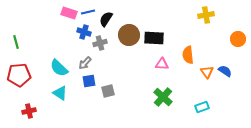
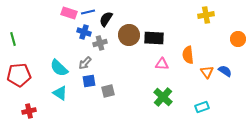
green line: moved 3 px left, 3 px up
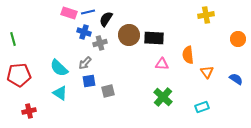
blue semicircle: moved 11 px right, 8 px down
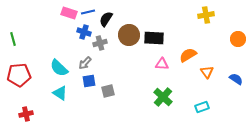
orange semicircle: rotated 66 degrees clockwise
red cross: moved 3 px left, 3 px down
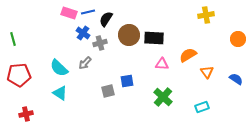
blue cross: moved 1 px left, 1 px down; rotated 16 degrees clockwise
blue square: moved 38 px right
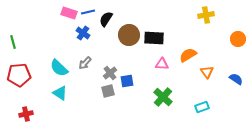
green line: moved 3 px down
gray cross: moved 10 px right, 30 px down; rotated 24 degrees counterclockwise
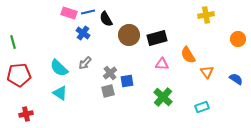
black semicircle: rotated 63 degrees counterclockwise
black rectangle: moved 3 px right; rotated 18 degrees counterclockwise
orange semicircle: rotated 90 degrees counterclockwise
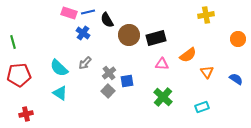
black semicircle: moved 1 px right, 1 px down
black rectangle: moved 1 px left
orange semicircle: rotated 96 degrees counterclockwise
gray cross: moved 1 px left
gray square: rotated 32 degrees counterclockwise
